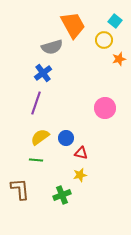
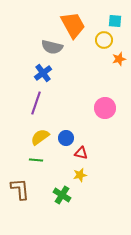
cyan square: rotated 32 degrees counterclockwise
gray semicircle: rotated 30 degrees clockwise
green cross: rotated 36 degrees counterclockwise
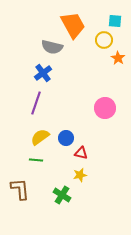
orange star: moved 1 px left, 1 px up; rotated 24 degrees counterclockwise
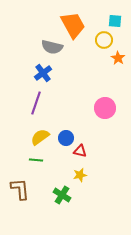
red triangle: moved 1 px left, 2 px up
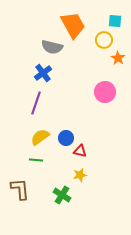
pink circle: moved 16 px up
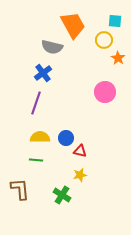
yellow semicircle: rotated 36 degrees clockwise
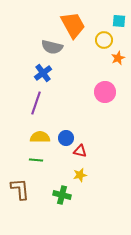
cyan square: moved 4 px right
orange star: rotated 16 degrees clockwise
green cross: rotated 18 degrees counterclockwise
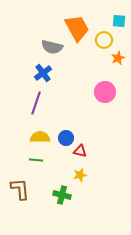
orange trapezoid: moved 4 px right, 3 px down
